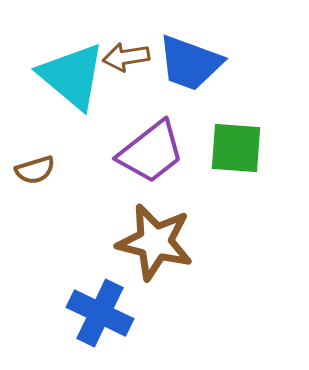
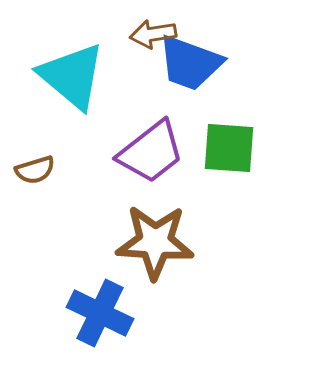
brown arrow: moved 27 px right, 23 px up
green square: moved 7 px left
brown star: rotated 10 degrees counterclockwise
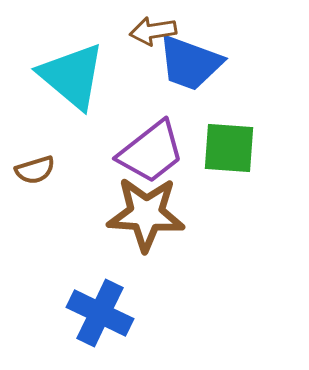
brown arrow: moved 3 px up
brown star: moved 9 px left, 28 px up
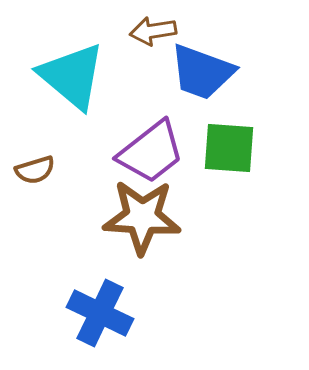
blue trapezoid: moved 12 px right, 9 px down
brown star: moved 4 px left, 3 px down
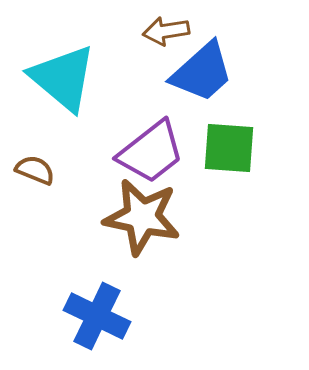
brown arrow: moved 13 px right
blue trapezoid: rotated 62 degrees counterclockwise
cyan triangle: moved 9 px left, 2 px down
brown semicircle: rotated 141 degrees counterclockwise
brown star: rotated 8 degrees clockwise
blue cross: moved 3 px left, 3 px down
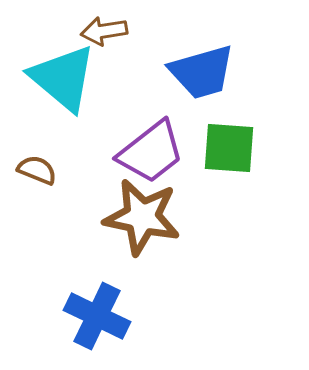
brown arrow: moved 62 px left
blue trapezoid: rotated 26 degrees clockwise
brown semicircle: moved 2 px right
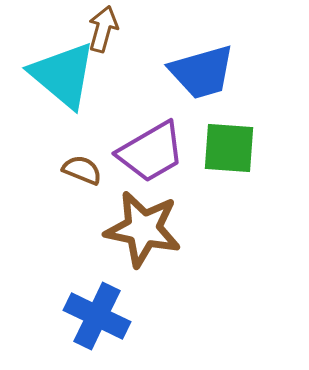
brown arrow: moved 1 px left, 2 px up; rotated 114 degrees clockwise
cyan triangle: moved 3 px up
purple trapezoid: rotated 8 degrees clockwise
brown semicircle: moved 45 px right
brown star: moved 1 px right, 12 px down
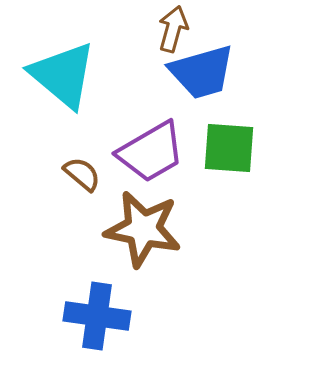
brown arrow: moved 70 px right
brown semicircle: moved 4 px down; rotated 18 degrees clockwise
blue cross: rotated 18 degrees counterclockwise
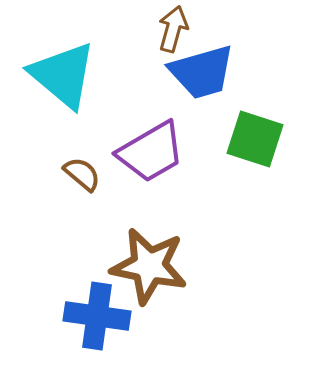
green square: moved 26 px right, 9 px up; rotated 14 degrees clockwise
brown star: moved 6 px right, 37 px down
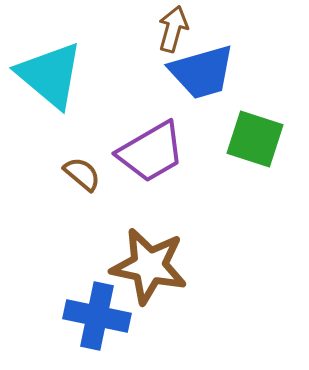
cyan triangle: moved 13 px left
blue cross: rotated 4 degrees clockwise
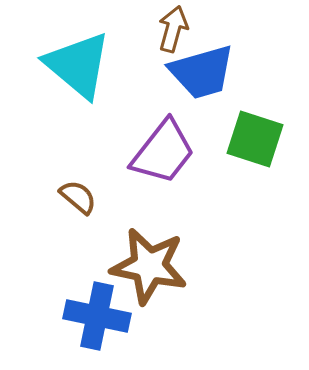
cyan triangle: moved 28 px right, 10 px up
purple trapezoid: moved 12 px right; rotated 22 degrees counterclockwise
brown semicircle: moved 4 px left, 23 px down
